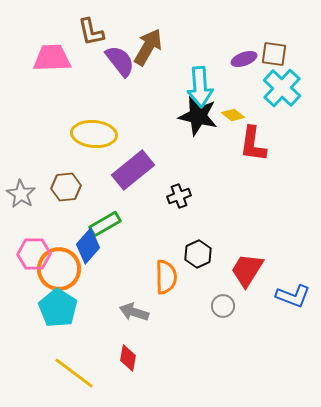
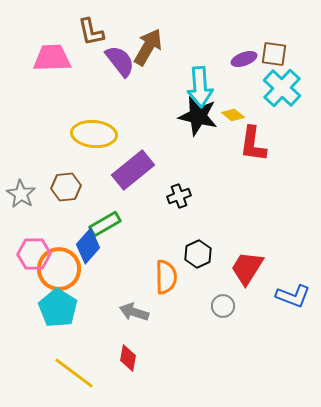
red trapezoid: moved 2 px up
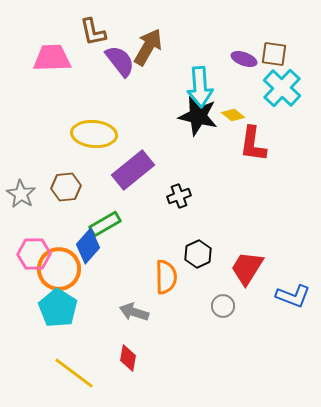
brown L-shape: moved 2 px right
purple ellipse: rotated 40 degrees clockwise
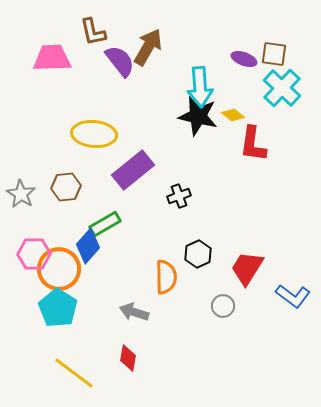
blue L-shape: rotated 16 degrees clockwise
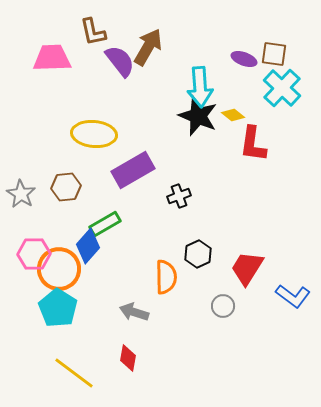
black star: rotated 9 degrees clockwise
purple rectangle: rotated 9 degrees clockwise
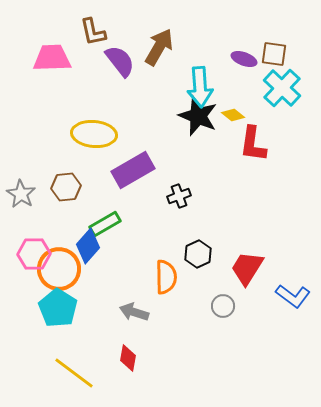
brown arrow: moved 11 px right
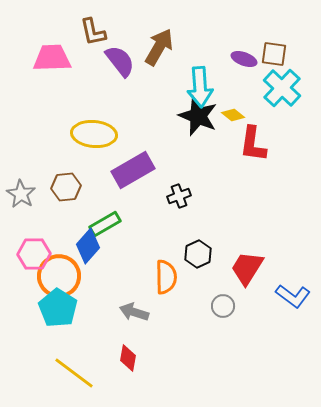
orange circle: moved 7 px down
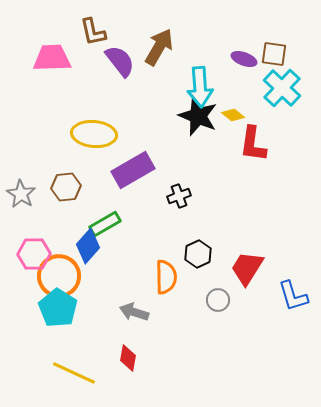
blue L-shape: rotated 36 degrees clockwise
gray circle: moved 5 px left, 6 px up
yellow line: rotated 12 degrees counterclockwise
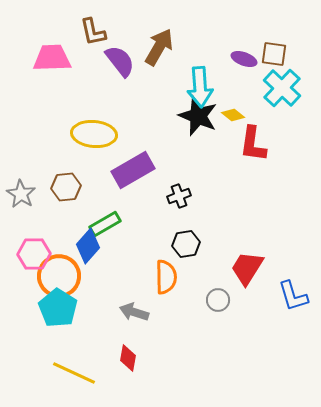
black hexagon: moved 12 px left, 10 px up; rotated 16 degrees clockwise
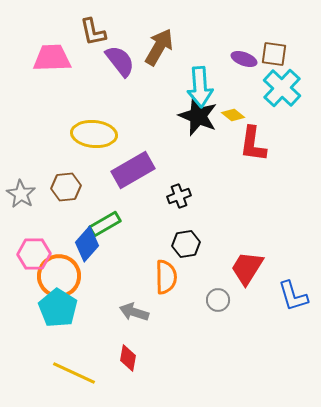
blue diamond: moved 1 px left, 2 px up
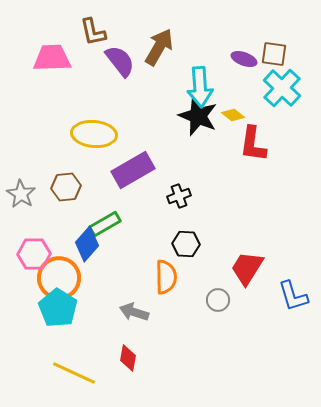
black hexagon: rotated 12 degrees clockwise
orange circle: moved 2 px down
